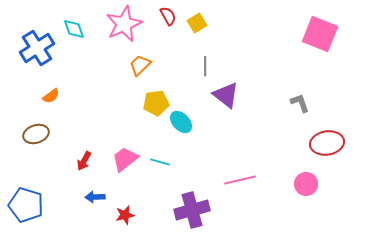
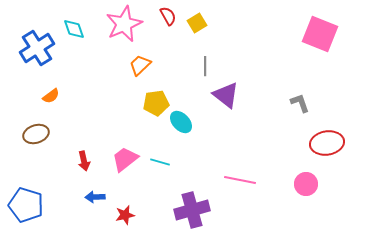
red arrow: rotated 42 degrees counterclockwise
pink line: rotated 24 degrees clockwise
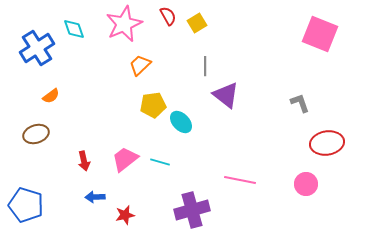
yellow pentagon: moved 3 px left, 2 px down
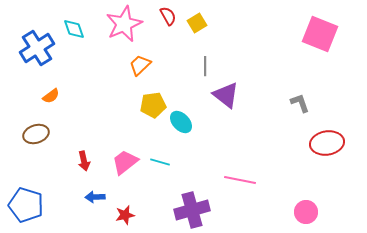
pink trapezoid: moved 3 px down
pink circle: moved 28 px down
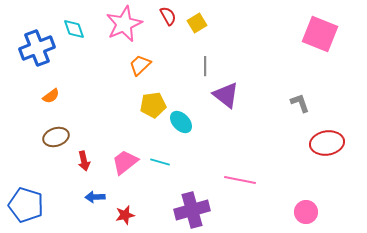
blue cross: rotated 12 degrees clockwise
brown ellipse: moved 20 px right, 3 px down
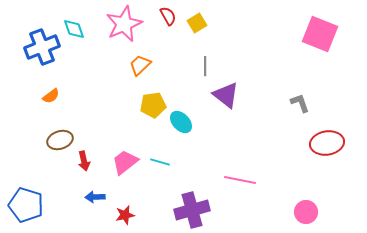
blue cross: moved 5 px right, 1 px up
brown ellipse: moved 4 px right, 3 px down
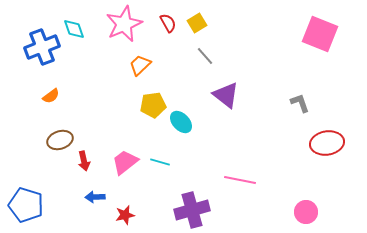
red semicircle: moved 7 px down
gray line: moved 10 px up; rotated 42 degrees counterclockwise
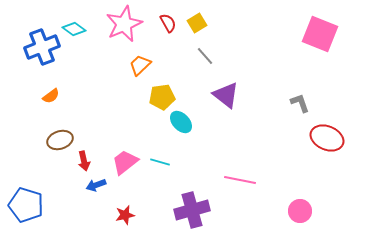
cyan diamond: rotated 35 degrees counterclockwise
yellow pentagon: moved 9 px right, 8 px up
red ellipse: moved 5 px up; rotated 32 degrees clockwise
blue arrow: moved 1 px right, 12 px up; rotated 18 degrees counterclockwise
pink circle: moved 6 px left, 1 px up
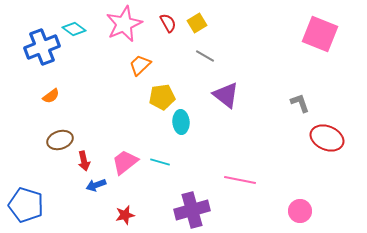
gray line: rotated 18 degrees counterclockwise
cyan ellipse: rotated 40 degrees clockwise
